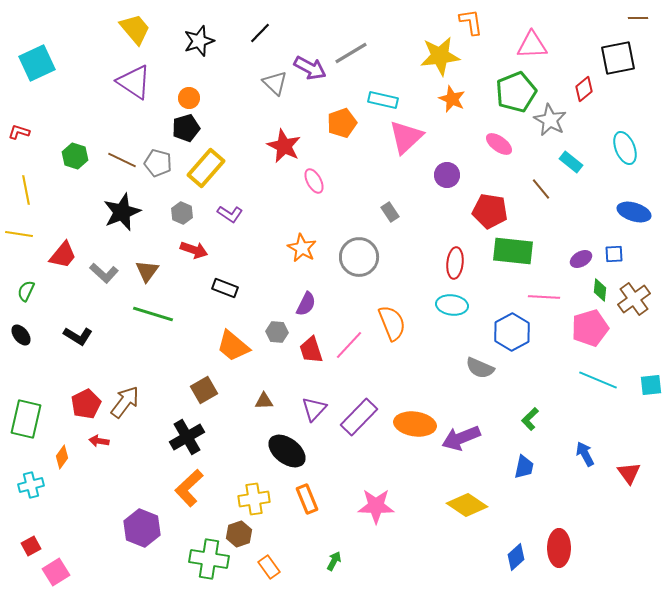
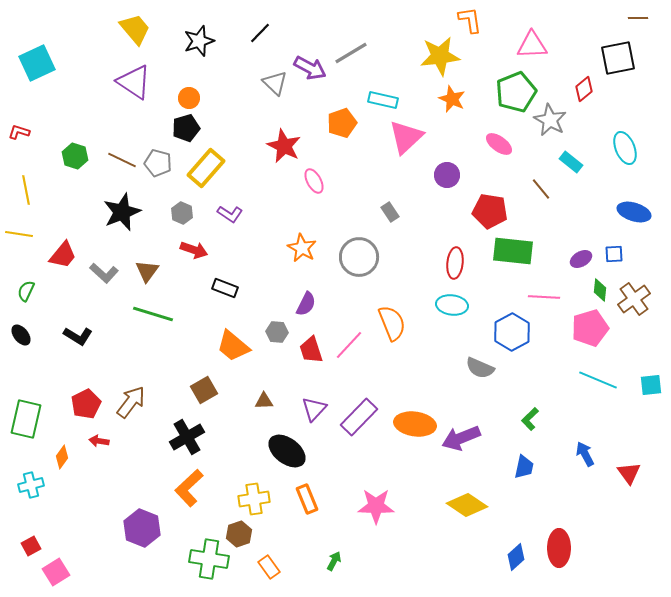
orange L-shape at (471, 22): moved 1 px left, 2 px up
brown arrow at (125, 402): moved 6 px right
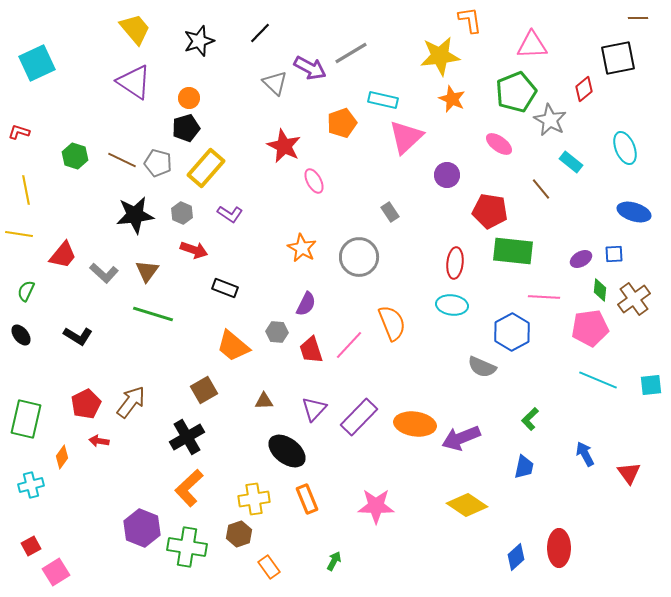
black star at (122, 212): moved 13 px right, 3 px down; rotated 15 degrees clockwise
pink pentagon at (590, 328): rotated 9 degrees clockwise
gray semicircle at (480, 368): moved 2 px right, 1 px up
green cross at (209, 559): moved 22 px left, 12 px up
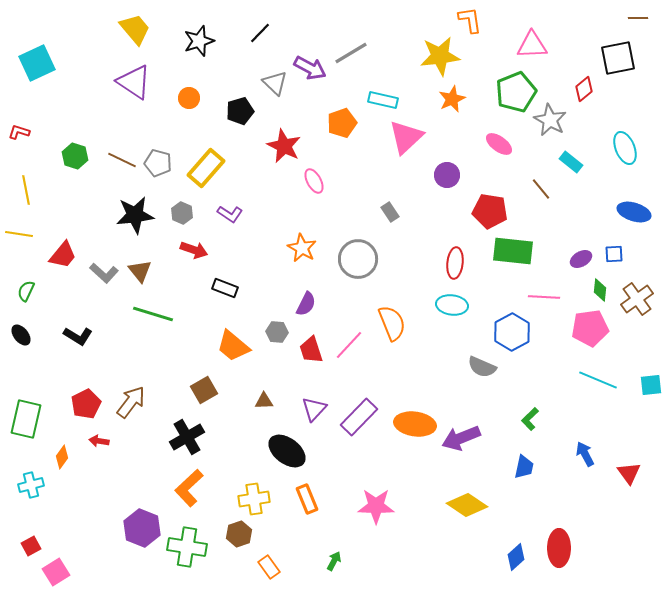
orange star at (452, 99): rotated 24 degrees clockwise
black pentagon at (186, 128): moved 54 px right, 17 px up
gray circle at (359, 257): moved 1 px left, 2 px down
brown triangle at (147, 271): moved 7 px left; rotated 15 degrees counterclockwise
brown cross at (634, 299): moved 3 px right
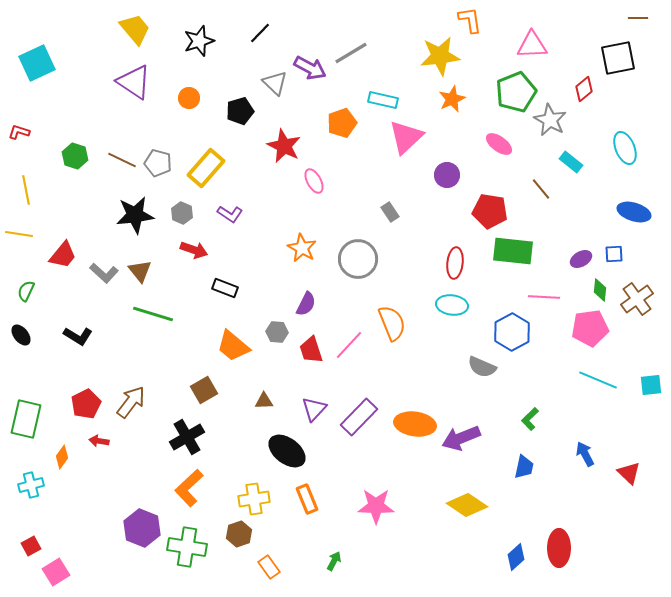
red triangle at (629, 473): rotated 10 degrees counterclockwise
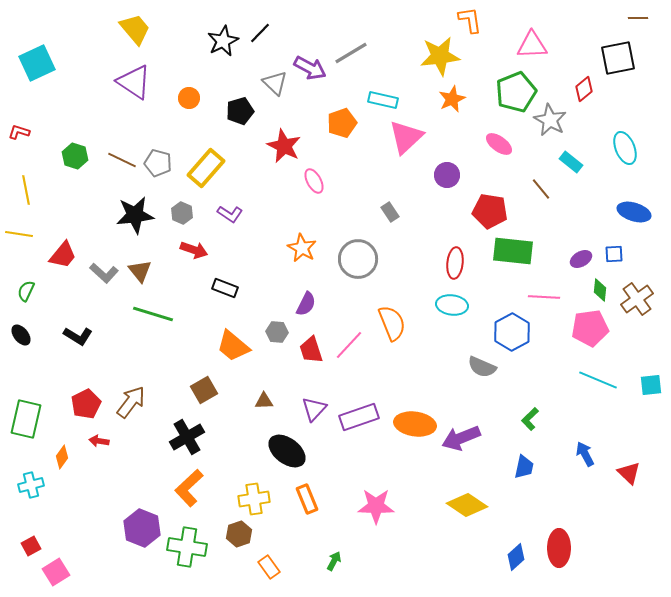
black star at (199, 41): moved 24 px right; rotated 8 degrees counterclockwise
purple rectangle at (359, 417): rotated 27 degrees clockwise
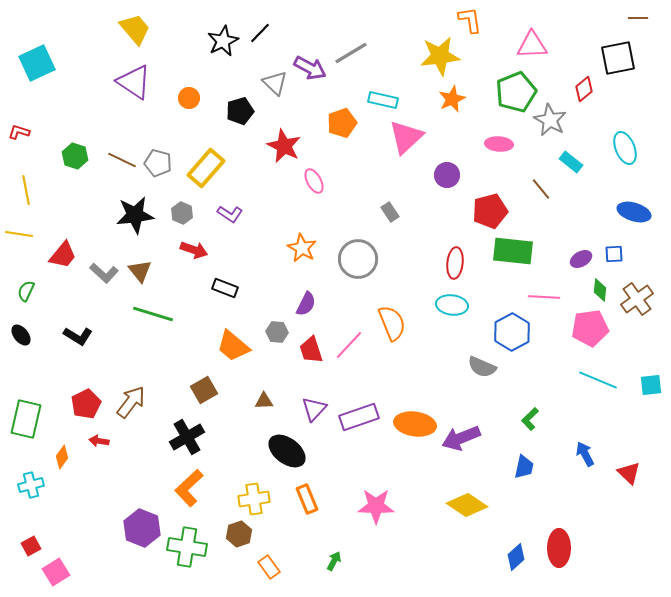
pink ellipse at (499, 144): rotated 32 degrees counterclockwise
red pentagon at (490, 211): rotated 24 degrees counterclockwise
